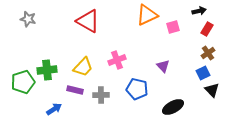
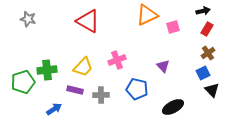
black arrow: moved 4 px right
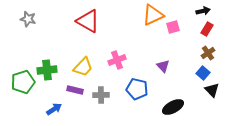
orange triangle: moved 6 px right
blue square: rotated 24 degrees counterclockwise
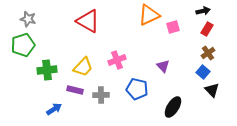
orange triangle: moved 4 px left
blue square: moved 1 px up
green pentagon: moved 37 px up
black ellipse: rotated 30 degrees counterclockwise
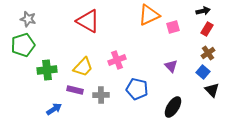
purple triangle: moved 8 px right
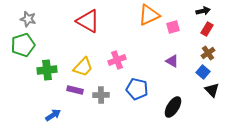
purple triangle: moved 1 px right, 5 px up; rotated 16 degrees counterclockwise
blue arrow: moved 1 px left, 6 px down
